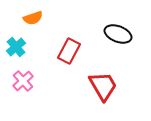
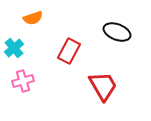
black ellipse: moved 1 px left, 2 px up
cyan cross: moved 2 px left, 1 px down
pink cross: rotated 25 degrees clockwise
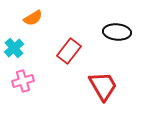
orange semicircle: rotated 12 degrees counterclockwise
black ellipse: rotated 16 degrees counterclockwise
red rectangle: rotated 10 degrees clockwise
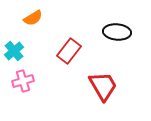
cyan cross: moved 3 px down
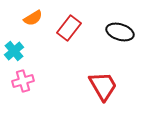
black ellipse: moved 3 px right; rotated 12 degrees clockwise
red rectangle: moved 23 px up
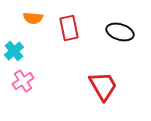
orange semicircle: rotated 36 degrees clockwise
red rectangle: rotated 50 degrees counterclockwise
pink cross: rotated 15 degrees counterclockwise
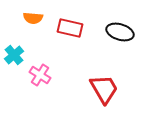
red rectangle: moved 1 px right; rotated 65 degrees counterclockwise
cyan cross: moved 4 px down
pink cross: moved 17 px right, 6 px up; rotated 25 degrees counterclockwise
red trapezoid: moved 1 px right, 3 px down
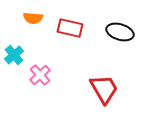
pink cross: rotated 15 degrees clockwise
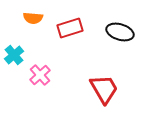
red rectangle: rotated 30 degrees counterclockwise
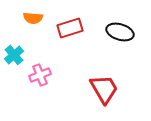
pink cross: rotated 20 degrees clockwise
